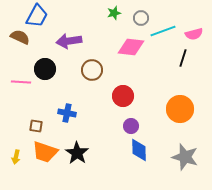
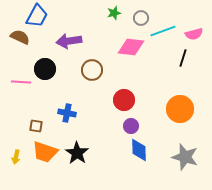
red circle: moved 1 px right, 4 px down
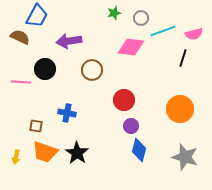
blue diamond: rotated 15 degrees clockwise
